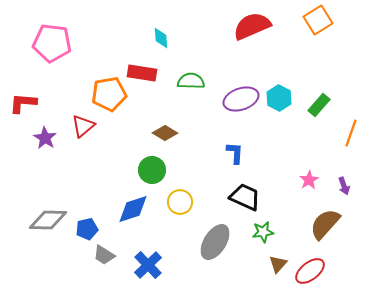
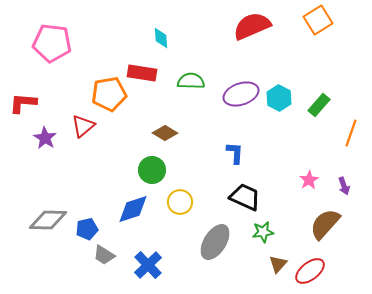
purple ellipse: moved 5 px up
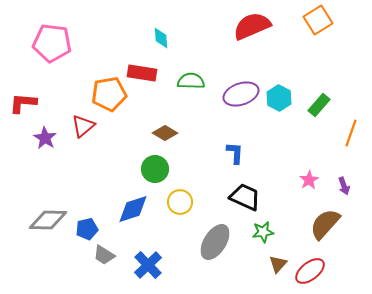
green circle: moved 3 px right, 1 px up
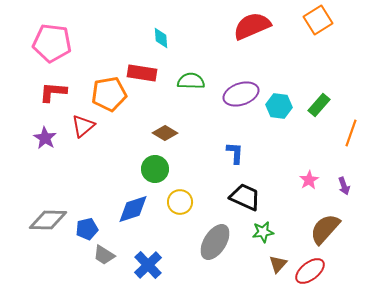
cyan hexagon: moved 8 px down; rotated 20 degrees counterclockwise
red L-shape: moved 30 px right, 11 px up
brown semicircle: moved 5 px down
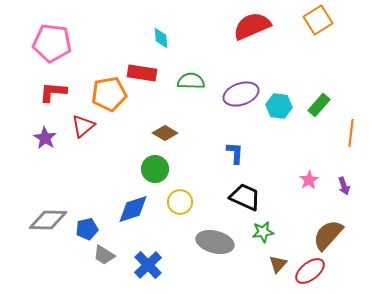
orange line: rotated 12 degrees counterclockwise
brown semicircle: moved 3 px right, 6 px down
gray ellipse: rotated 72 degrees clockwise
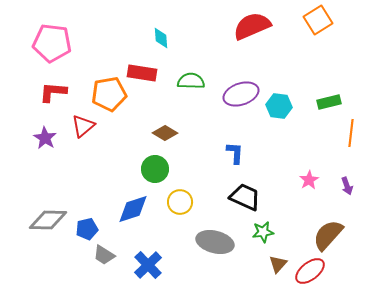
green rectangle: moved 10 px right, 3 px up; rotated 35 degrees clockwise
purple arrow: moved 3 px right
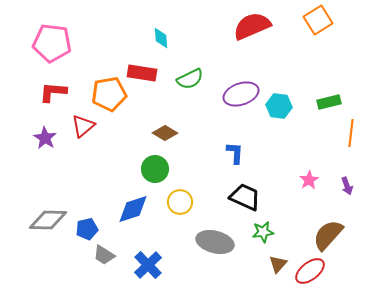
green semicircle: moved 1 px left, 2 px up; rotated 152 degrees clockwise
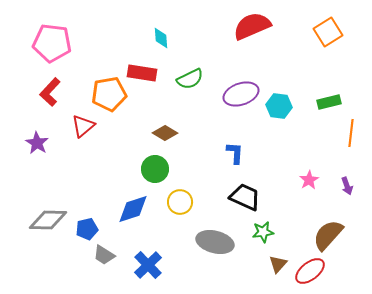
orange square: moved 10 px right, 12 px down
red L-shape: moved 3 px left; rotated 52 degrees counterclockwise
purple star: moved 8 px left, 5 px down
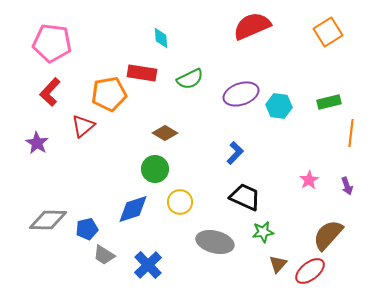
blue L-shape: rotated 40 degrees clockwise
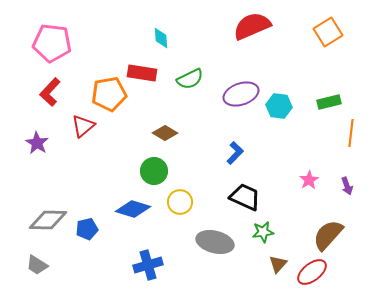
green circle: moved 1 px left, 2 px down
blue diamond: rotated 36 degrees clockwise
gray trapezoid: moved 67 px left, 10 px down
blue cross: rotated 28 degrees clockwise
red ellipse: moved 2 px right, 1 px down
